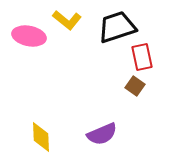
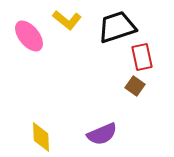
pink ellipse: rotated 40 degrees clockwise
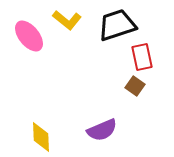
black trapezoid: moved 2 px up
purple semicircle: moved 4 px up
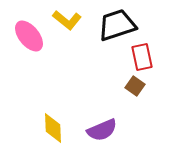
yellow diamond: moved 12 px right, 9 px up
